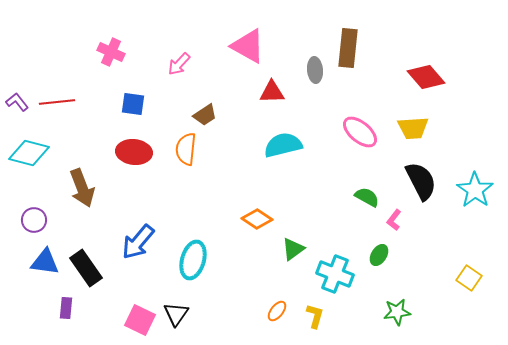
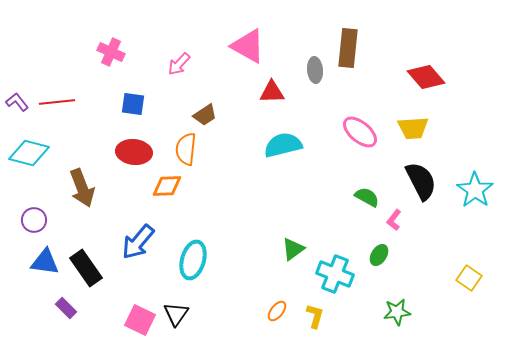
orange diamond: moved 90 px left, 33 px up; rotated 36 degrees counterclockwise
purple rectangle: rotated 50 degrees counterclockwise
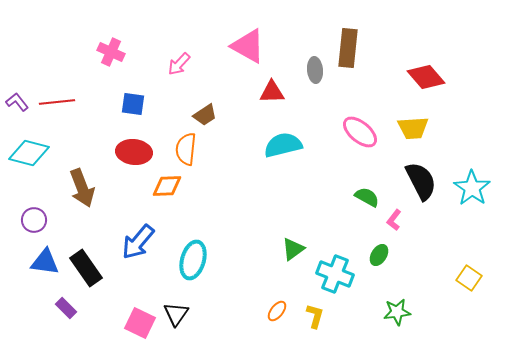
cyan star: moved 3 px left, 2 px up
pink square: moved 3 px down
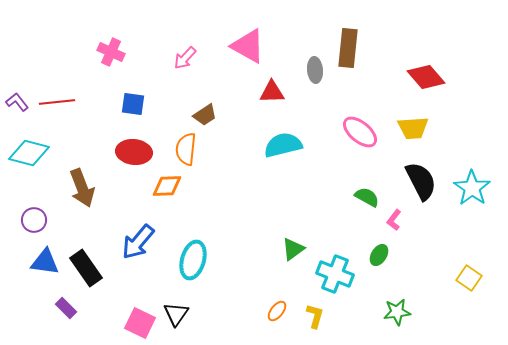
pink arrow: moved 6 px right, 6 px up
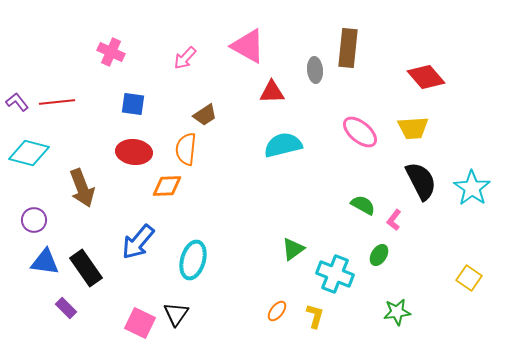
green semicircle: moved 4 px left, 8 px down
